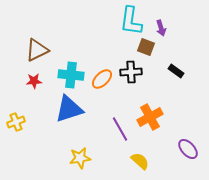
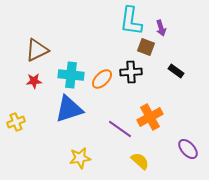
purple line: rotated 25 degrees counterclockwise
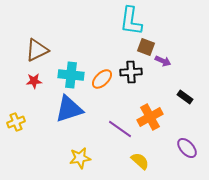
purple arrow: moved 2 px right, 33 px down; rotated 49 degrees counterclockwise
black rectangle: moved 9 px right, 26 px down
purple ellipse: moved 1 px left, 1 px up
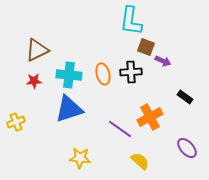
cyan cross: moved 2 px left
orange ellipse: moved 1 px right, 5 px up; rotated 60 degrees counterclockwise
yellow star: rotated 15 degrees clockwise
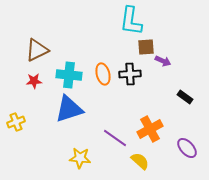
brown square: rotated 24 degrees counterclockwise
black cross: moved 1 px left, 2 px down
orange cross: moved 12 px down
purple line: moved 5 px left, 9 px down
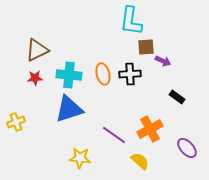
red star: moved 1 px right, 3 px up
black rectangle: moved 8 px left
purple line: moved 1 px left, 3 px up
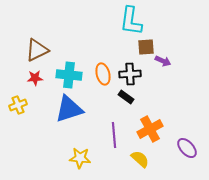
black rectangle: moved 51 px left
yellow cross: moved 2 px right, 17 px up
purple line: rotated 50 degrees clockwise
yellow semicircle: moved 2 px up
